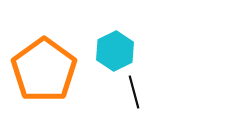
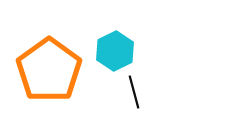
orange pentagon: moved 5 px right
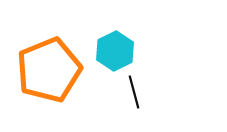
orange pentagon: rotated 14 degrees clockwise
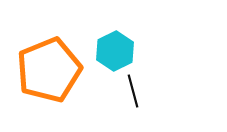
black line: moved 1 px left, 1 px up
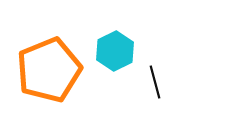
black line: moved 22 px right, 9 px up
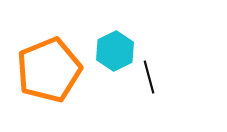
black line: moved 6 px left, 5 px up
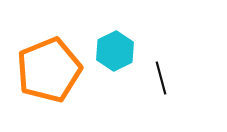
black line: moved 12 px right, 1 px down
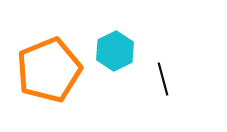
black line: moved 2 px right, 1 px down
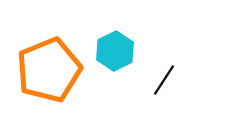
black line: moved 1 px right, 1 px down; rotated 48 degrees clockwise
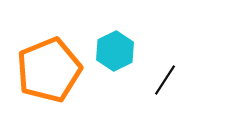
black line: moved 1 px right
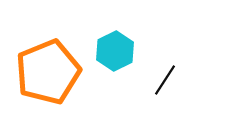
orange pentagon: moved 1 px left, 2 px down
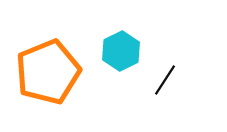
cyan hexagon: moved 6 px right
